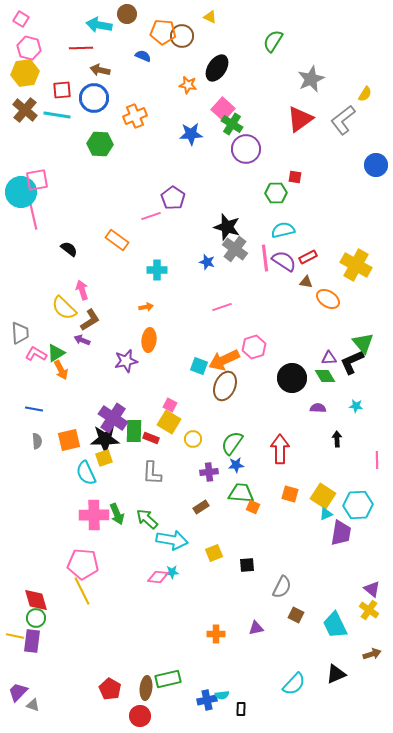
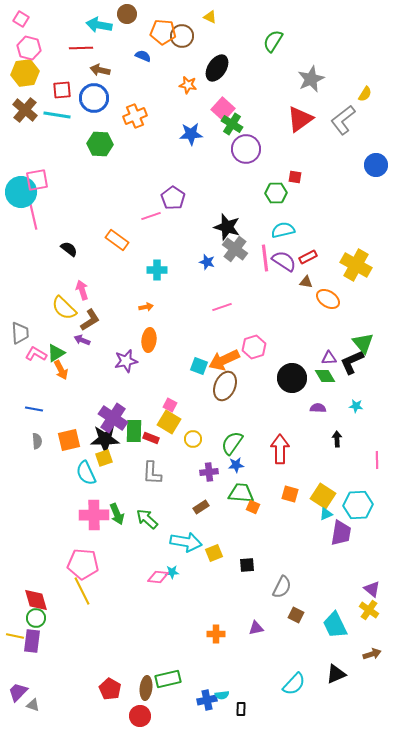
cyan arrow at (172, 540): moved 14 px right, 2 px down
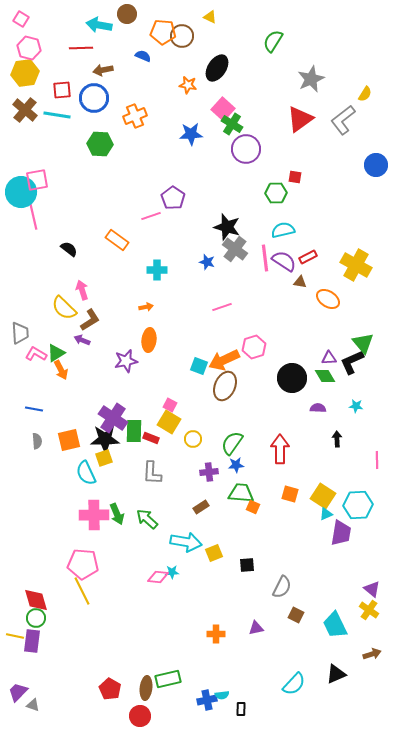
brown arrow at (100, 70): moved 3 px right; rotated 24 degrees counterclockwise
brown triangle at (306, 282): moved 6 px left
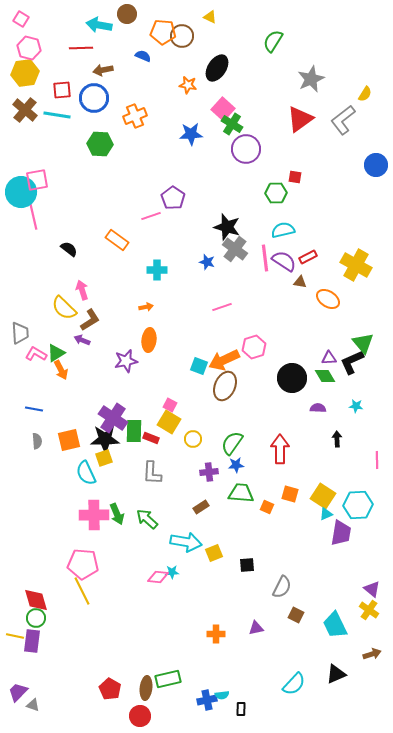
orange square at (253, 507): moved 14 px right
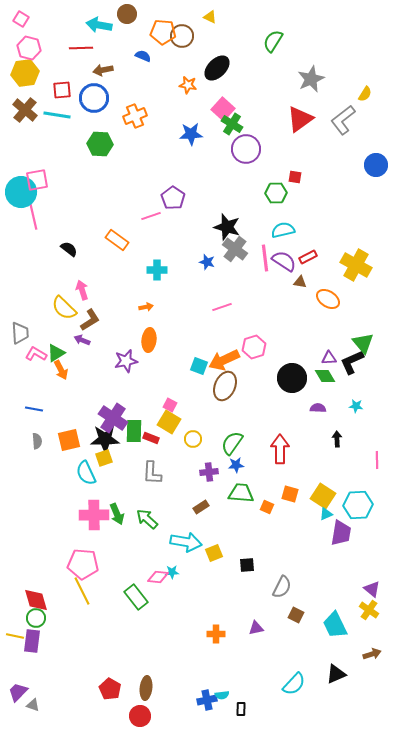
black ellipse at (217, 68): rotated 12 degrees clockwise
green rectangle at (168, 679): moved 32 px left, 82 px up; rotated 65 degrees clockwise
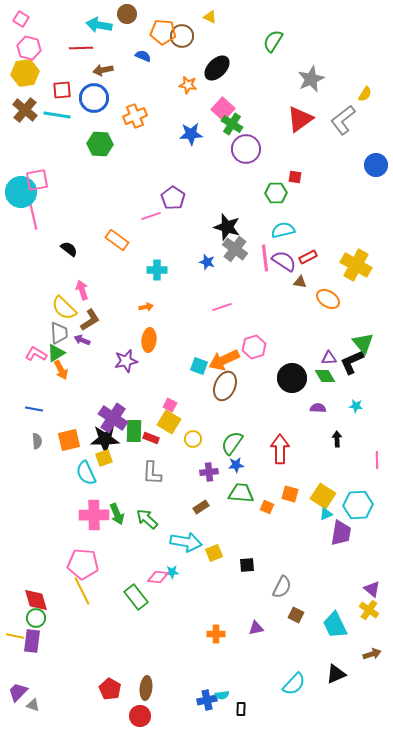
gray trapezoid at (20, 333): moved 39 px right
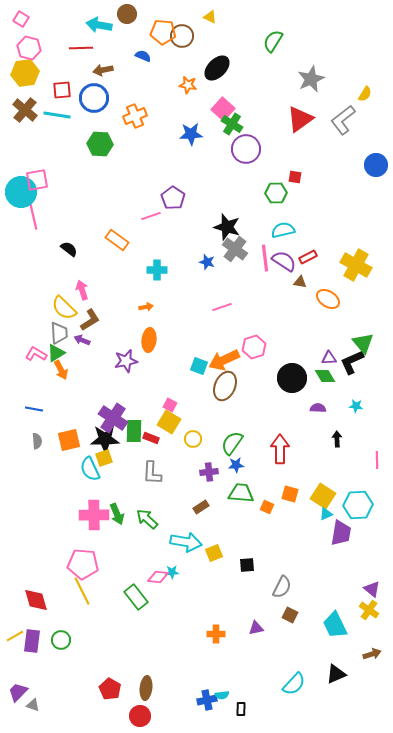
cyan semicircle at (86, 473): moved 4 px right, 4 px up
brown square at (296, 615): moved 6 px left
green circle at (36, 618): moved 25 px right, 22 px down
yellow line at (15, 636): rotated 42 degrees counterclockwise
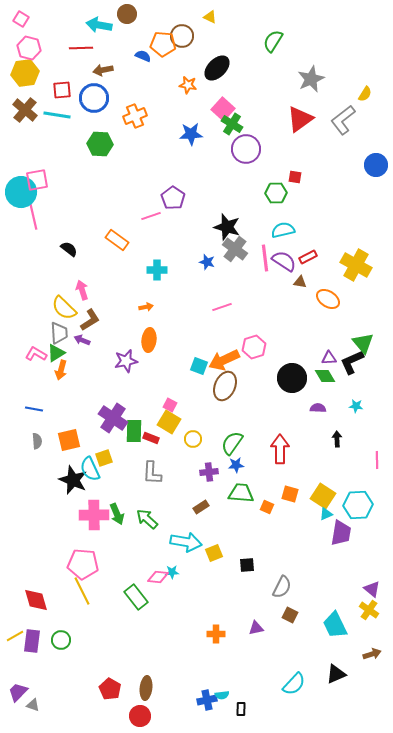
orange pentagon at (163, 32): moved 12 px down
orange arrow at (61, 370): rotated 42 degrees clockwise
black star at (105, 439): moved 32 px left, 41 px down; rotated 24 degrees clockwise
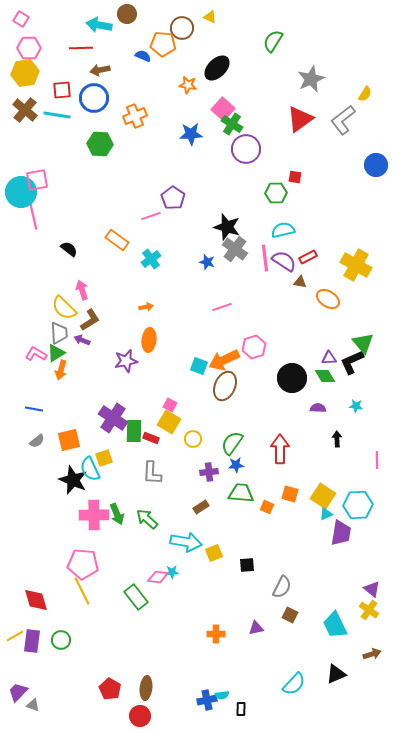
brown circle at (182, 36): moved 8 px up
pink hexagon at (29, 48): rotated 15 degrees counterclockwise
brown arrow at (103, 70): moved 3 px left
cyan cross at (157, 270): moved 6 px left, 11 px up; rotated 36 degrees counterclockwise
gray semicircle at (37, 441): rotated 56 degrees clockwise
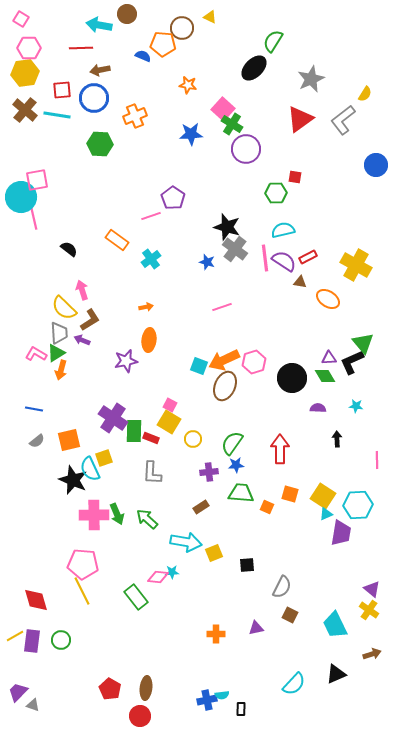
black ellipse at (217, 68): moved 37 px right
cyan circle at (21, 192): moved 5 px down
pink hexagon at (254, 347): moved 15 px down
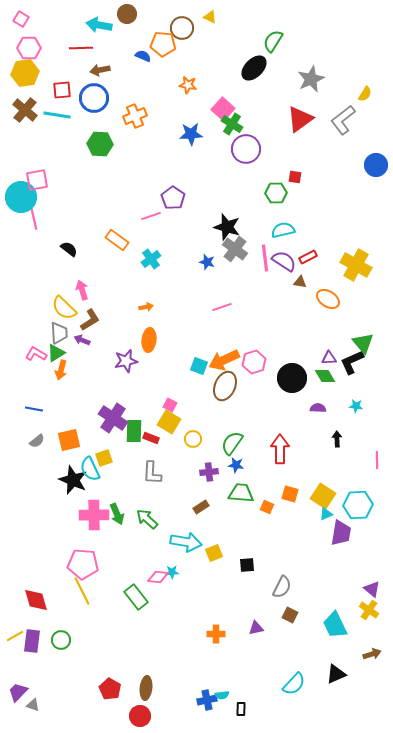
blue star at (236, 465): rotated 14 degrees clockwise
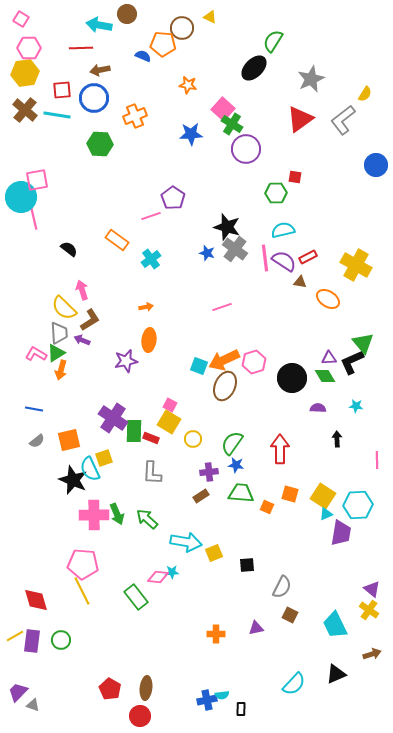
blue star at (207, 262): moved 9 px up
brown rectangle at (201, 507): moved 11 px up
